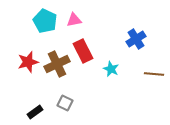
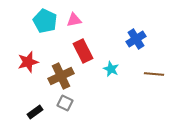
brown cross: moved 4 px right, 12 px down
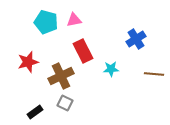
cyan pentagon: moved 1 px right, 1 px down; rotated 10 degrees counterclockwise
cyan star: rotated 28 degrees counterclockwise
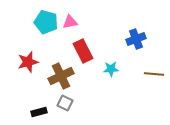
pink triangle: moved 4 px left, 2 px down
blue cross: rotated 12 degrees clockwise
black rectangle: moved 4 px right; rotated 21 degrees clockwise
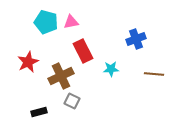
pink triangle: moved 1 px right
red star: rotated 10 degrees counterclockwise
gray square: moved 7 px right, 2 px up
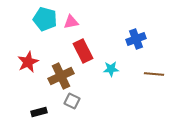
cyan pentagon: moved 1 px left, 3 px up
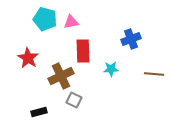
blue cross: moved 5 px left
red rectangle: rotated 25 degrees clockwise
red star: moved 4 px up; rotated 15 degrees counterclockwise
gray square: moved 2 px right, 1 px up
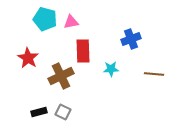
gray square: moved 11 px left, 12 px down
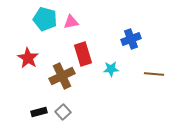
red rectangle: moved 3 px down; rotated 15 degrees counterclockwise
brown cross: moved 1 px right
gray square: rotated 21 degrees clockwise
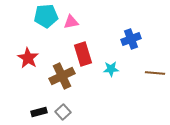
cyan pentagon: moved 1 px right, 3 px up; rotated 20 degrees counterclockwise
brown line: moved 1 px right, 1 px up
